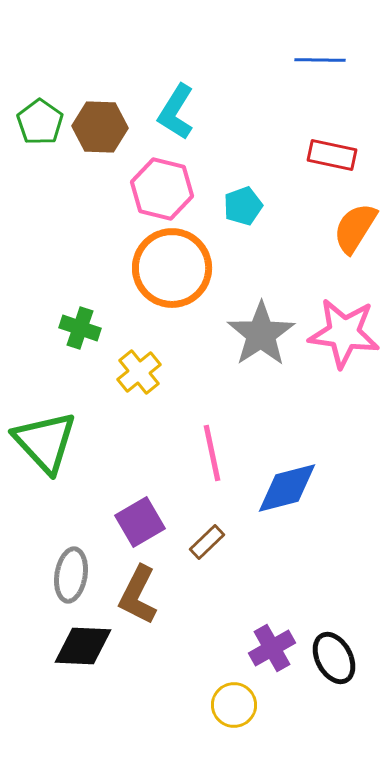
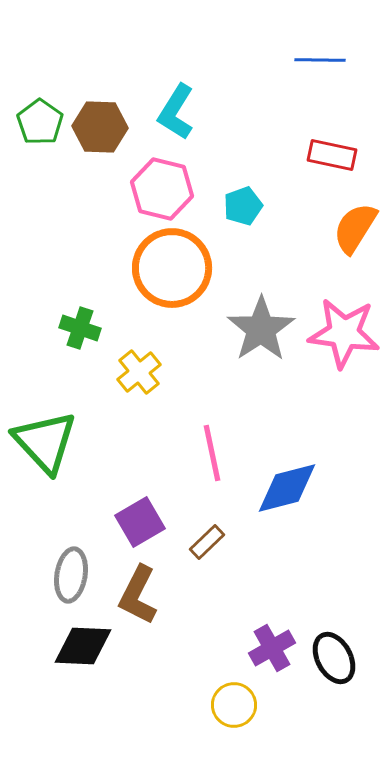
gray star: moved 5 px up
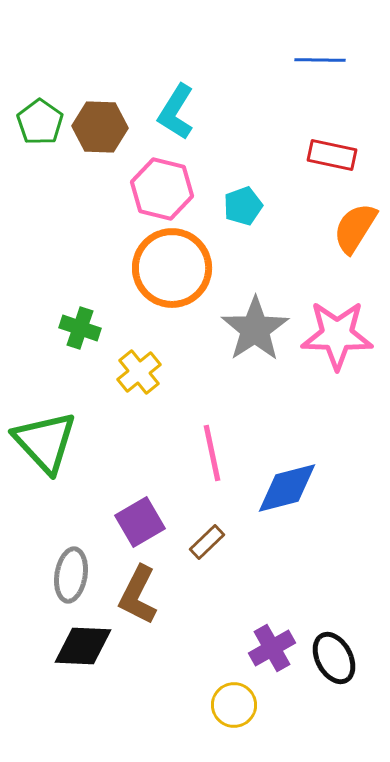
gray star: moved 6 px left
pink star: moved 7 px left, 2 px down; rotated 6 degrees counterclockwise
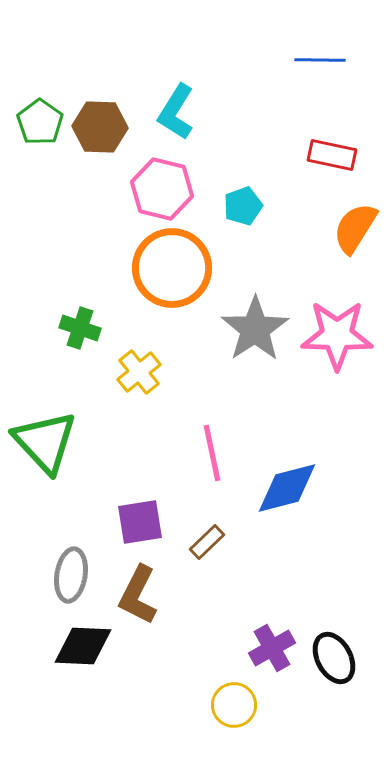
purple square: rotated 21 degrees clockwise
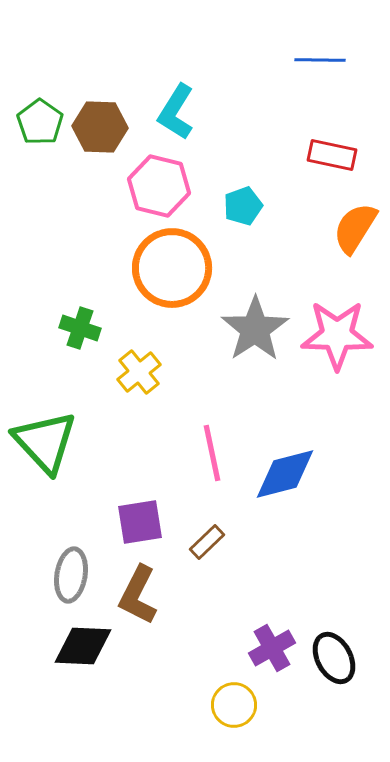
pink hexagon: moved 3 px left, 3 px up
blue diamond: moved 2 px left, 14 px up
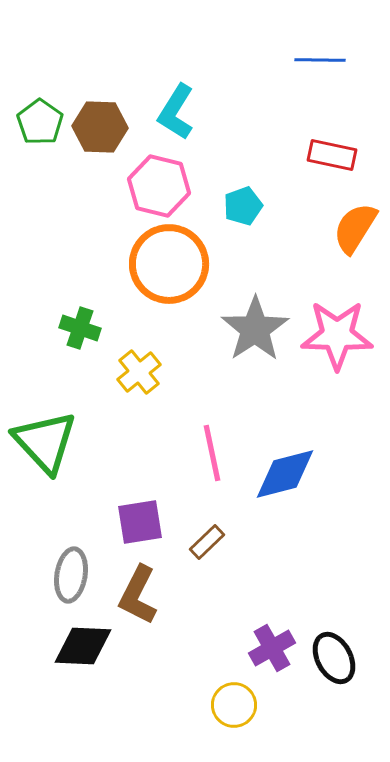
orange circle: moved 3 px left, 4 px up
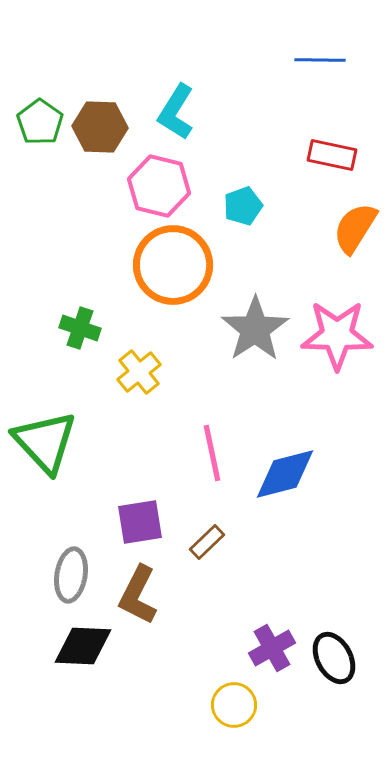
orange circle: moved 4 px right, 1 px down
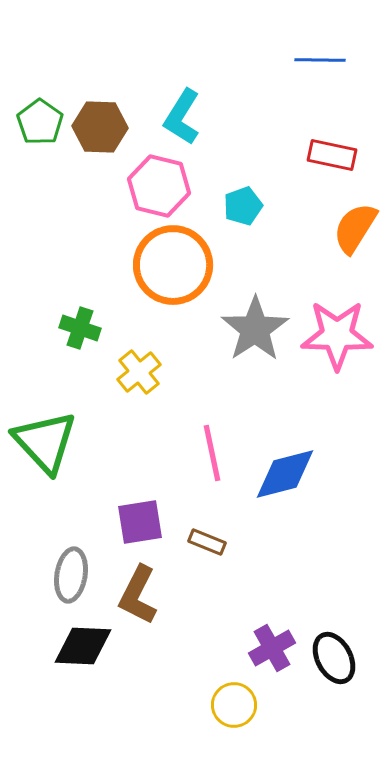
cyan L-shape: moved 6 px right, 5 px down
brown rectangle: rotated 66 degrees clockwise
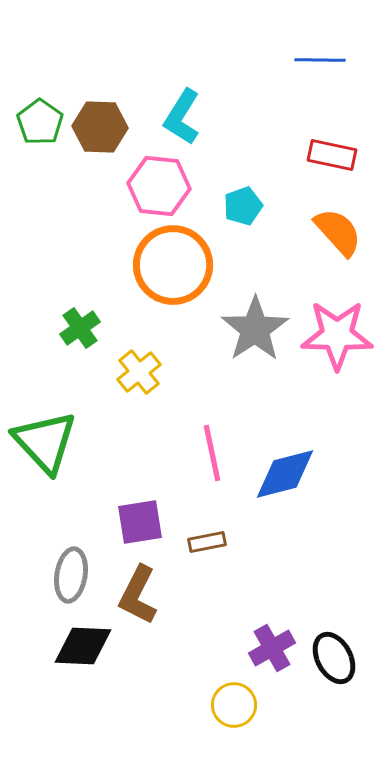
pink hexagon: rotated 8 degrees counterclockwise
orange semicircle: moved 17 px left, 4 px down; rotated 106 degrees clockwise
green cross: rotated 36 degrees clockwise
brown rectangle: rotated 33 degrees counterclockwise
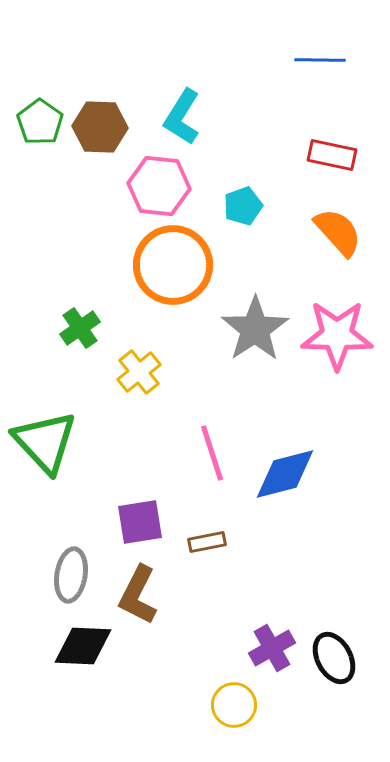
pink line: rotated 6 degrees counterclockwise
